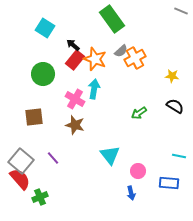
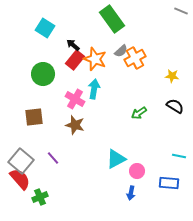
cyan triangle: moved 6 px right, 4 px down; rotated 40 degrees clockwise
pink circle: moved 1 px left
blue arrow: rotated 24 degrees clockwise
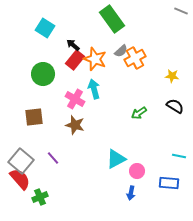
cyan arrow: rotated 24 degrees counterclockwise
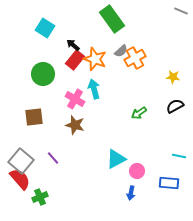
yellow star: moved 1 px right, 1 px down
black semicircle: rotated 60 degrees counterclockwise
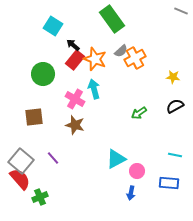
cyan square: moved 8 px right, 2 px up
cyan line: moved 4 px left, 1 px up
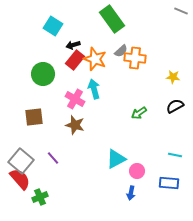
black arrow: rotated 56 degrees counterclockwise
orange cross: rotated 35 degrees clockwise
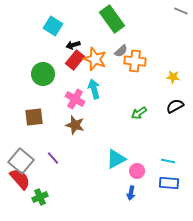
orange cross: moved 3 px down
cyan line: moved 7 px left, 6 px down
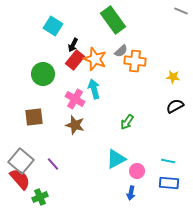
green rectangle: moved 1 px right, 1 px down
black arrow: rotated 48 degrees counterclockwise
green arrow: moved 12 px left, 9 px down; rotated 21 degrees counterclockwise
purple line: moved 6 px down
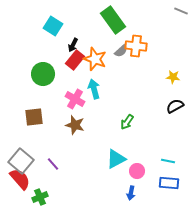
orange cross: moved 1 px right, 15 px up
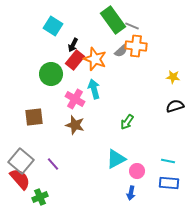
gray line: moved 49 px left, 15 px down
green circle: moved 8 px right
black semicircle: rotated 12 degrees clockwise
